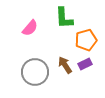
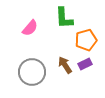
gray circle: moved 3 px left
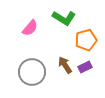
green L-shape: rotated 55 degrees counterclockwise
purple rectangle: moved 3 px down
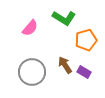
purple rectangle: moved 1 px left, 5 px down; rotated 56 degrees clockwise
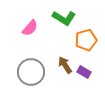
gray circle: moved 1 px left
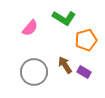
gray circle: moved 3 px right
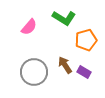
pink semicircle: moved 1 px left, 1 px up
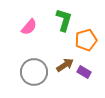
green L-shape: moved 2 px down; rotated 105 degrees counterclockwise
brown arrow: rotated 90 degrees clockwise
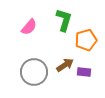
purple rectangle: rotated 24 degrees counterclockwise
